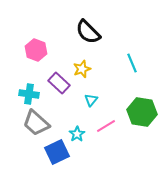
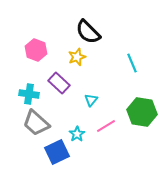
yellow star: moved 5 px left, 12 px up
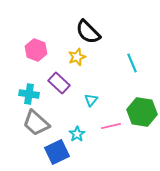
pink line: moved 5 px right; rotated 18 degrees clockwise
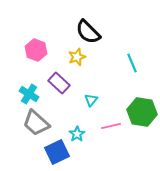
cyan cross: rotated 24 degrees clockwise
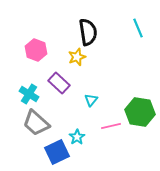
black semicircle: rotated 144 degrees counterclockwise
cyan line: moved 6 px right, 35 px up
green hexagon: moved 2 px left
cyan star: moved 3 px down
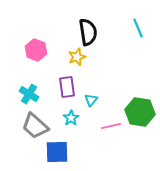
purple rectangle: moved 8 px right, 4 px down; rotated 40 degrees clockwise
gray trapezoid: moved 1 px left, 3 px down
cyan star: moved 6 px left, 19 px up
blue square: rotated 25 degrees clockwise
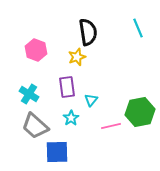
green hexagon: rotated 20 degrees counterclockwise
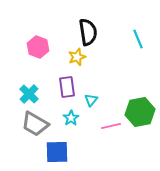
cyan line: moved 11 px down
pink hexagon: moved 2 px right, 3 px up
cyan cross: rotated 12 degrees clockwise
gray trapezoid: moved 2 px up; rotated 12 degrees counterclockwise
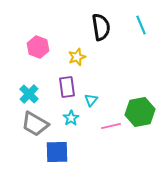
black semicircle: moved 13 px right, 5 px up
cyan line: moved 3 px right, 14 px up
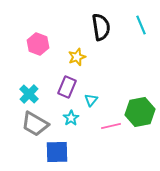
pink hexagon: moved 3 px up
purple rectangle: rotated 30 degrees clockwise
